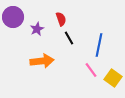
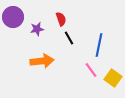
purple star: rotated 16 degrees clockwise
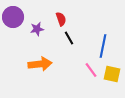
blue line: moved 4 px right, 1 px down
orange arrow: moved 2 px left, 3 px down
yellow square: moved 1 px left, 4 px up; rotated 24 degrees counterclockwise
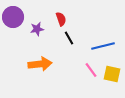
blue line: rotated 65 degrees clockwise
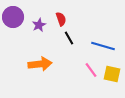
purple star: moved 2 px right, 4 px up; rotated 16 degrees counterclockwise
blue line: rotated 30 degrees clockwise
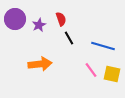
purple circle: moved 2 px right, 2 px down
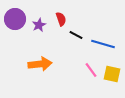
black line: moved 7 px right, 3 px up; rotated 32 degrees counterclockwise
blue line: moved 2 px up
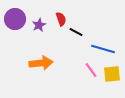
black line: moved 3 px up
blue line: moved 5 px down
orange arrow: moved 1 px right, 1 px up
yellow square: rotated 18 degrees counterclockwise
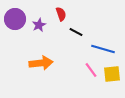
red semicircle: moved 5 px up
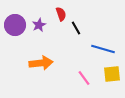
purple circle: moved 6 px down
black line: moved 4 px up; rotated 32 degrees clockwise
pink line: moved 7 px left, 8 px down
